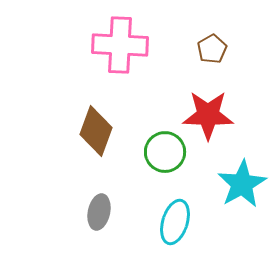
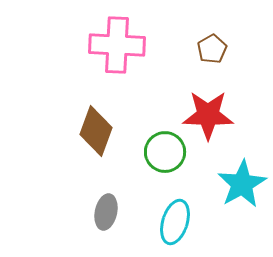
pink cross: moved 3 px left
gray ellipse: moved 7 px right
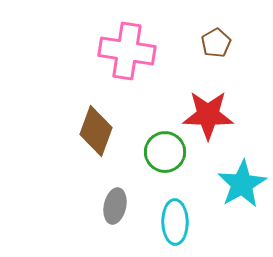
pink cross: moved 10 px right, 6 px down; rotated 6 degrees clockwise
brown pentagon: moved 4 px right, 6 px up
gray ellipse: moved 9 px right, 6 px up
cyan ellipse: rotated 18 degrees counterclockwise
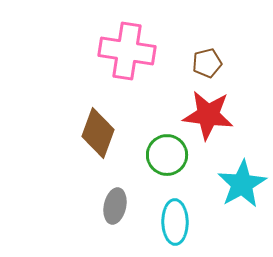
brown pentagon: moved 9 px left, 20 px down; rotated 16 degrees clockwise
red star: rotated 6 degrees clockwise
brown diamond: moved 2 px right, 2 px down
green circle: moved 2 px right, 3 px down
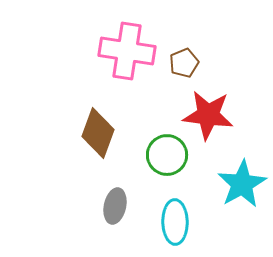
brown pentagon: moved 23 px left; rotated 8 degrees counterclockwise
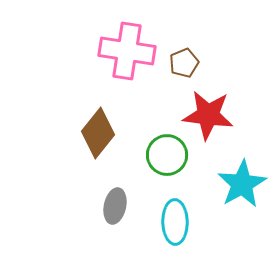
brown diamond: rotated 18 degrees clockwise
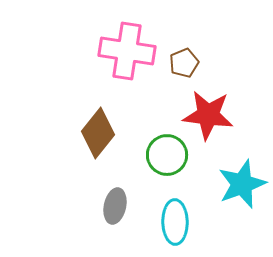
cyan star: rotated 9 degrees clockwise
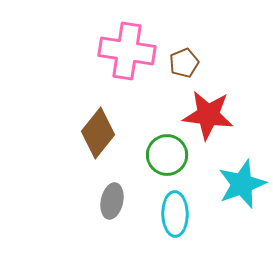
gray ellipse: moved 3 px left, 5 px up
cyan ellipse: moved 8 px up
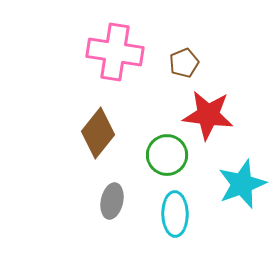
pink cross: moved 12 px left, 1 px down
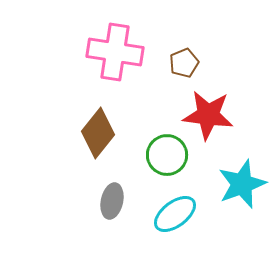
cyan ellipse: rotated 54 degrees clockwise
